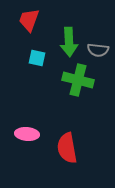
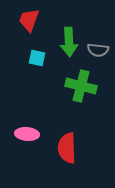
green cross: moved 3 px right, 6 px down
red semicircle: rotated 8 degrees clockwise
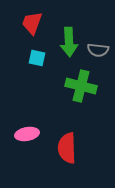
red trapezoid: moved 3 px right, 3 px down
pink ellipse: rotated 15 degrees counterclockwise
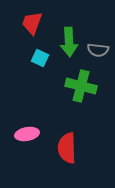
cyan square: moved 3 px right; rotated 12 degrees clockwise
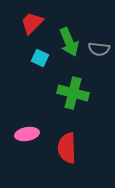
red trapezoid: rotated 25 degrees clockwise
green arrow: rotated 20 degrees counterclockwise
gray semicircle: moved 1 px right, 1 px up
green cross: moved 8 px left, 7 px down
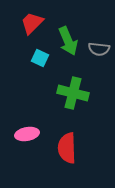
green arrow: moved 1 px left, 1 px up
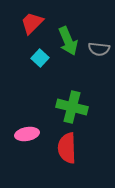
cyan square: rotated 18 degrees clockwise
green cross: moved 1 px left, 14 px down
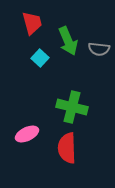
red trapezoid: rotated 120 degrees clockwise
pink ellipse: rotated 15 degrees counterclockwise
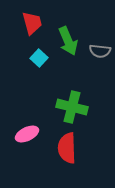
gray semicircle: moved 1 px right, 2 px down
cyan square: moved 1 px left
